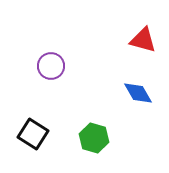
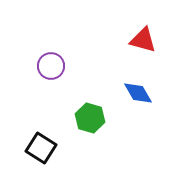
black square: moved 8 px right, 14 px down
green hexagon: moved 4 px left, 20 px up
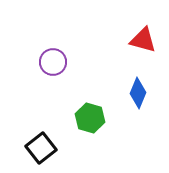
purple circle: moved 2 px right, 4 px up
blue diamond: rotated 52 degrees clockwise
black square: rotated 20 degrees clockwise
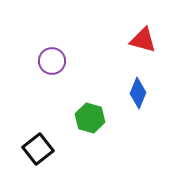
purple circle: moved 1 px left, 1 px up
black square: moved 3 px left, 1 px down
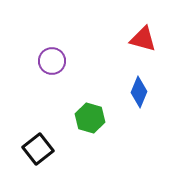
red triangle: moved 1 px up
blue diamond: moved 1 px right, 1 px up
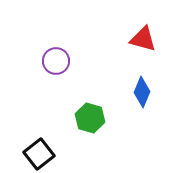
purple circle: moved 4 px right
blue diamond: moved 3 px right
black square: moved 1 px right, 5 px down
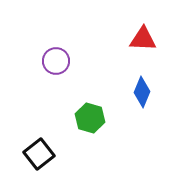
red triangle: rotated 12 degrees counterclockwise
